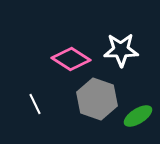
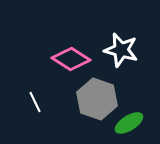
white star: rotated 16 degrees clockwise
white line: moved 2 px up
green ellipse: moved 9 px left, 7 px down
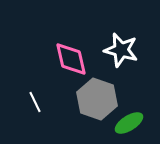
pink diamond: rotated 45 degrees clockwise
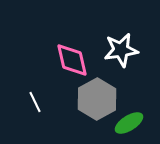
white star: rotated 24 degrees counterclockwise
pink diamond: moved 1 px right, 1 px down
gray hexagon: rotated 12 degrees clockwise
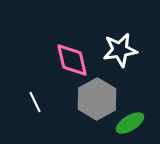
white star: moved 1 px left
green ellipse: moved 1 px right
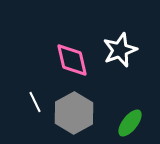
white star: rotated 12 degrees counterclockwise
gray hexagon: moved 23 px left, 14 px down
green ellipse: rotated 20 degrees counterclockwise
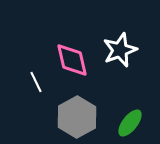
white line: moved 1 px right, 20 px up
gray hexagon: moved 3 px right, 4 px down
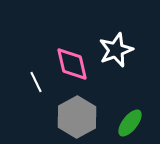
white star: moved 4 px left
pink diamond: moved 4 px down
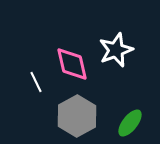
gray hexagon: moved 1 px up
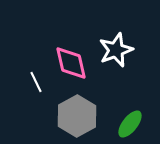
pink diamond: moved 1 px left, 1 px up
green ellipse: moved 1 px down
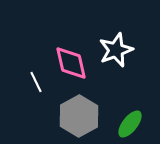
gray hexagon: moved 2 px right
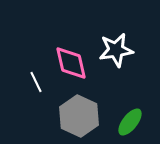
white star: rotated 12 degrees clockwise
gray hexagon: rotated 6 degrees counterclockwise
green ellipse: moved 2 px up
